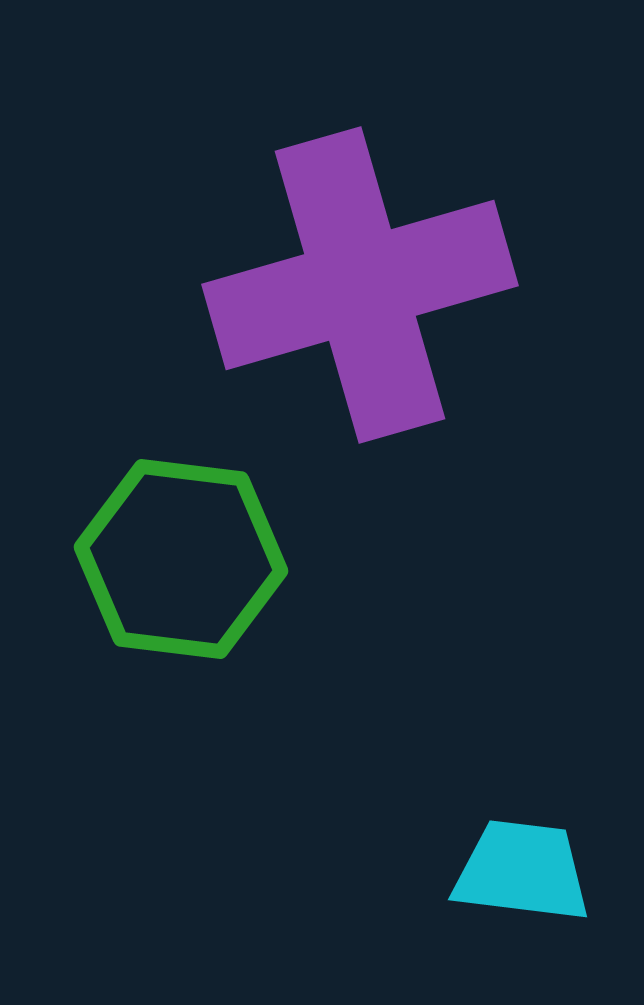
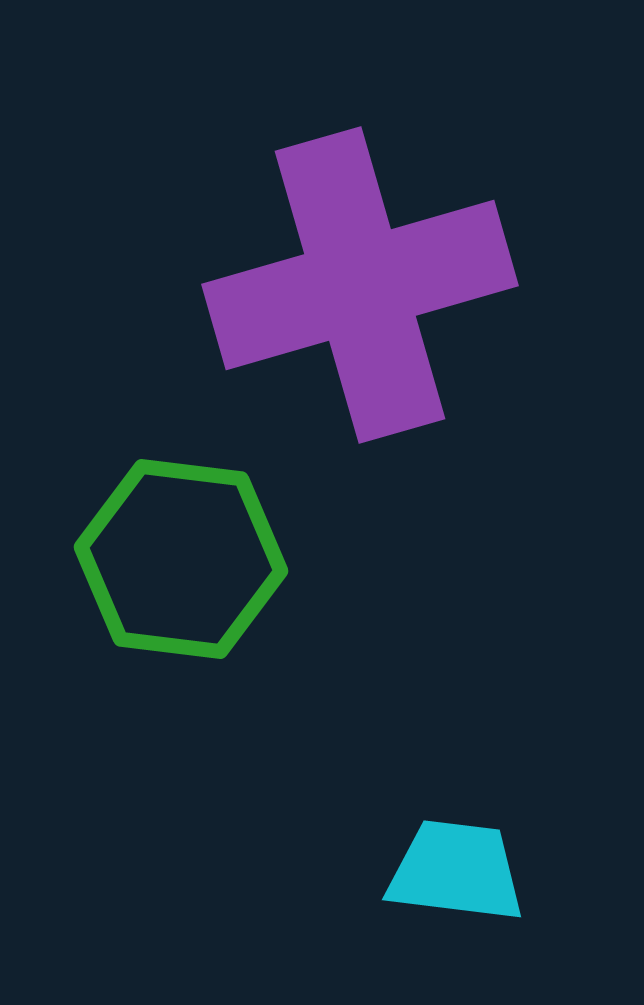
cyan trapezoid: moved 66 px left
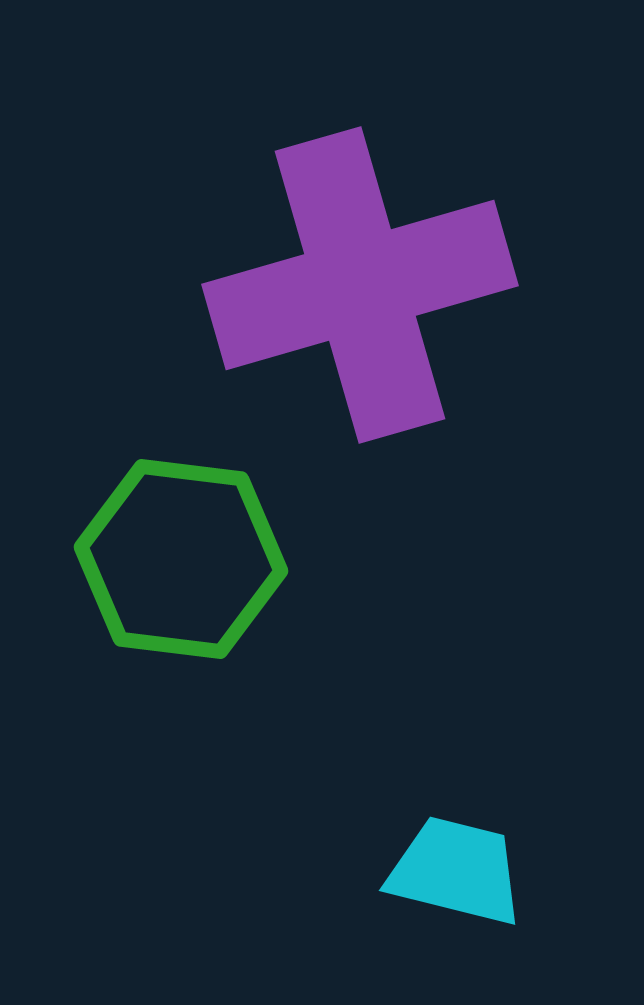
cyan trapezoid: rotated 7 degrees clockwise
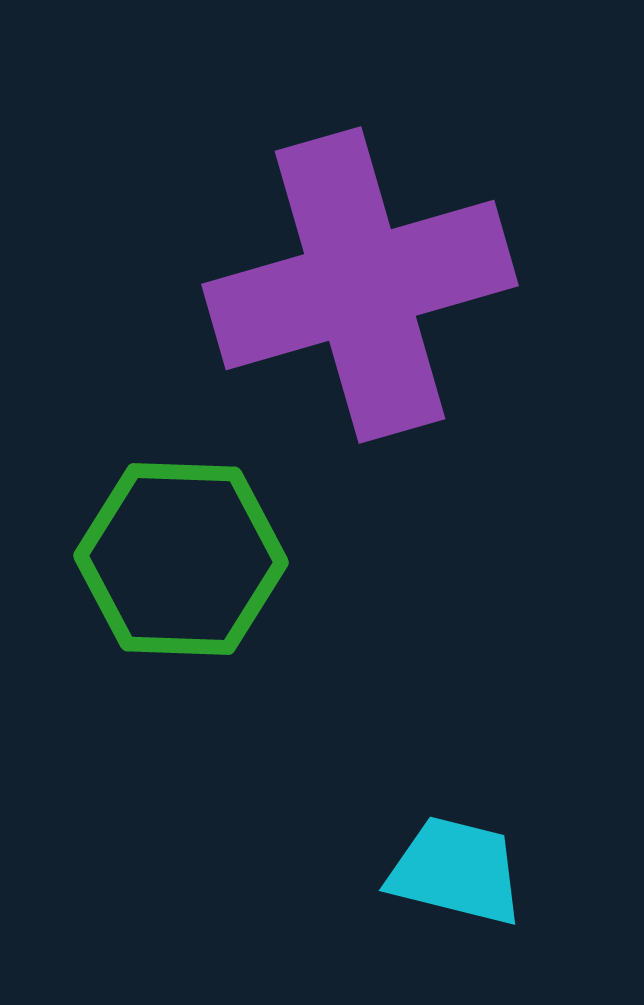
green hexagon: rotated 5 degrees counterclockwise
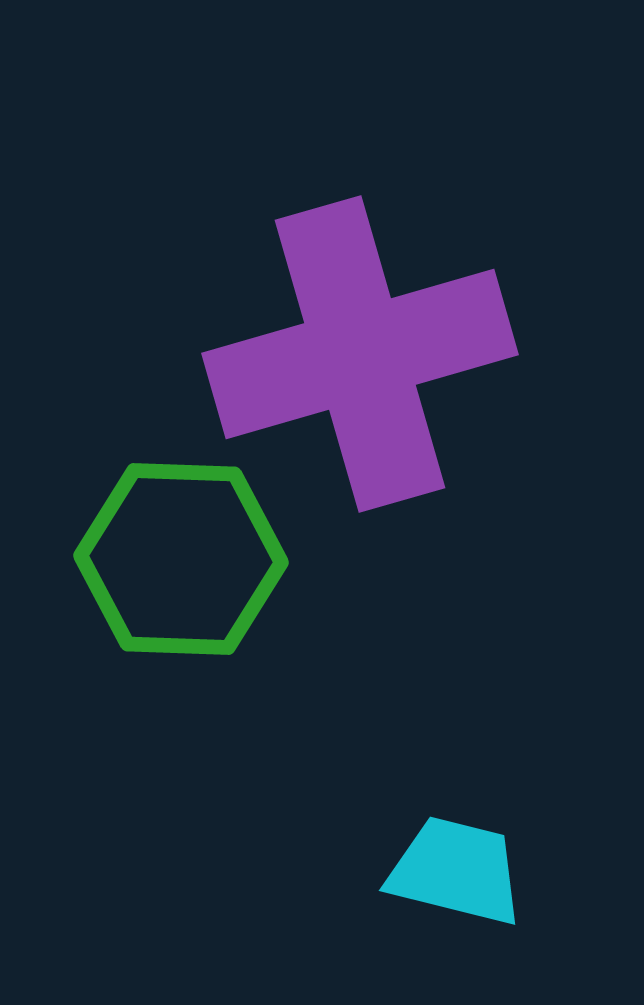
purple cross: moved 69 px down
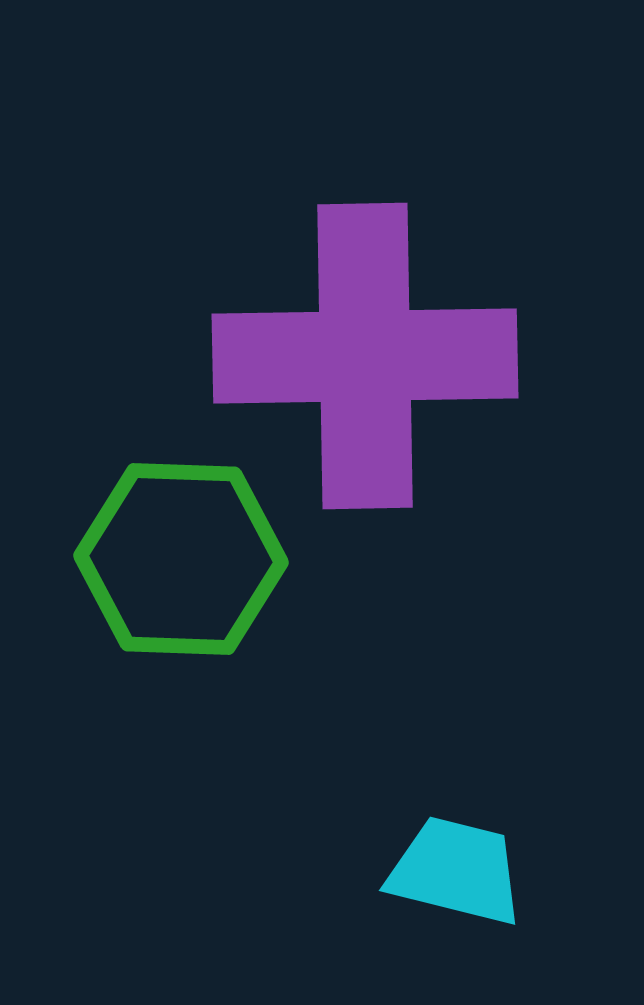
purple cross: moved 5 px right, 2 px down; rotated 15 degrees clockwise
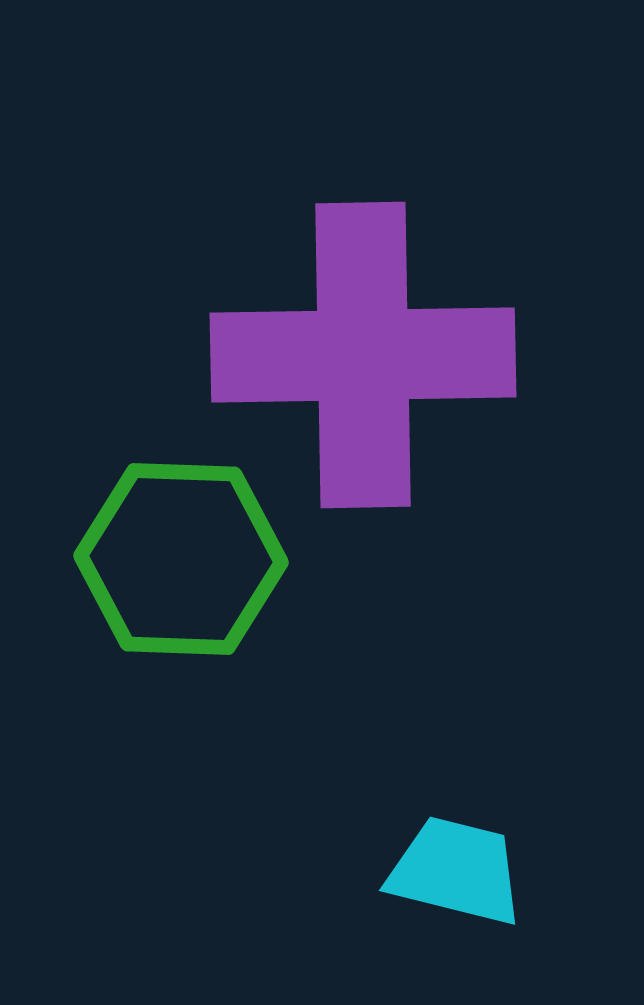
purple cross: moved 2 px left, 1 px up
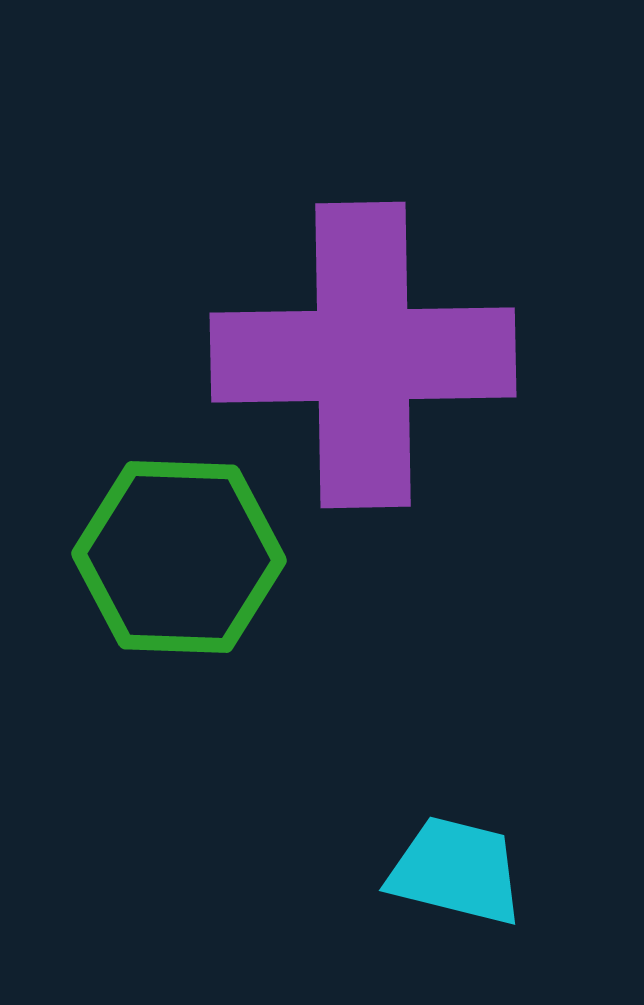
green hexagon: moved 2 px left, 2 px up
